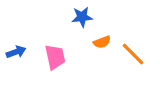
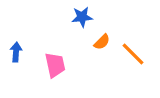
orange semicircle: rotated 24 degrees counterclockwise
blue arrow: rotated 66 degrees counterclockwise
pink trapezoid: moved 8 px down
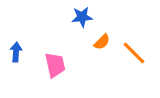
orange line: moved 1 px right, 1 px up
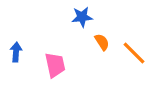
orange semicircle: rotated 78 degrees counterclockwise
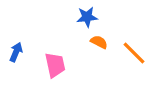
blue star: moved 5 px right
orange semicircle: moved 3 px left; rotated 30 degrees counterclockwise
blue arrow: rotated 18 degrees clockwise
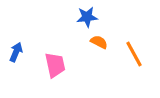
orange line: moved 1 px down; rotated 16 degrees clockwise
